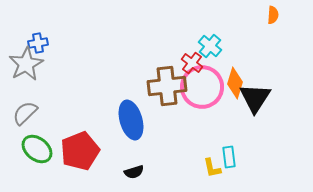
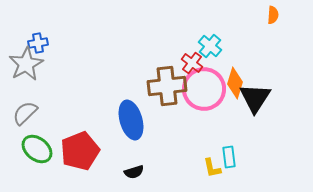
pink circle: moved 2 px right, 2 px down
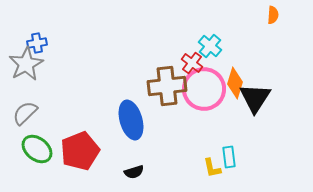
blue cross: moved 1 px left
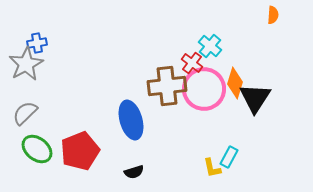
cyan rectangle: rotated 35 degrees clockwise
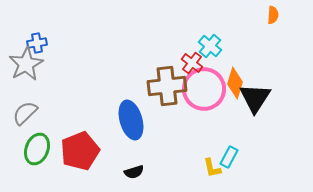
green ellipse: rotated 72 degrees clockwise
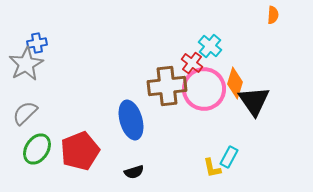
black triangle: moved 1 px left, 3 px down; rotated 8 degrees counterclockwise
green ellipse: rotated 12 degrees clockwise
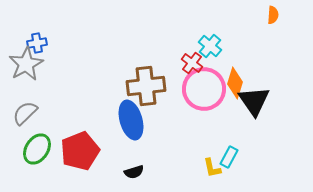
brown cross: moved 21 px left
